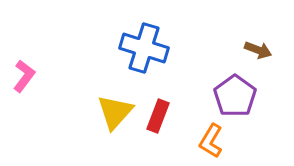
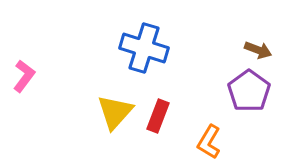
purple pentagon: moved 14 px right, 5 px up
orange L-shape: moved 2 px left, 1 px down
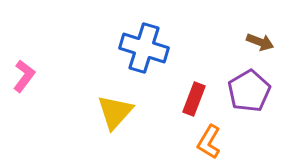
brown arrow: moved 2 px right, 8 px up
purple pentagon: rotated 6 degrees clockwise
red rectangle: moved 36 px right, 17 px up
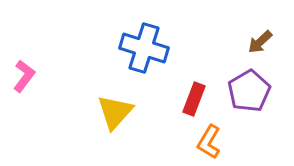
brown arrow: rotated 116 degrees clockwise
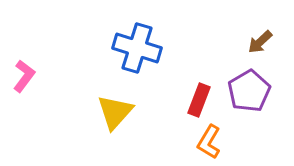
blue cross: moved 7 px left
red rectangle: moved 5 px right, 1 px down
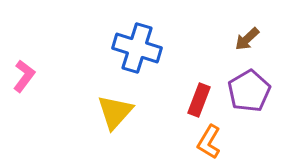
brown arrow: moved 13 px left, 3 px up
